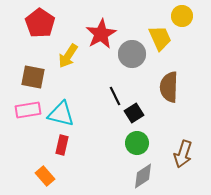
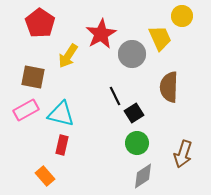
pink rectangle: moved 2 px left; rotated 20 degrees counterclockwise
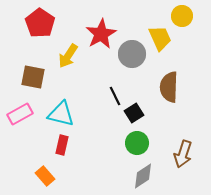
pink rectangle: moved 6 px left, 4 px down
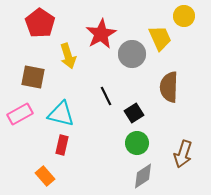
yellow circle: moved 2 px right
yellow arrow: rotated 50 degrees counterclockwise
black line: moved 9 px left
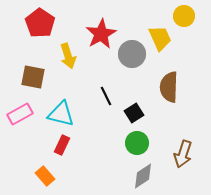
red rectangle: rotated 12 degrees clockwise
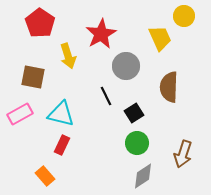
gray circle: moved 6 px left, 12 px down
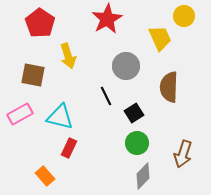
red star: moved 6 px right, 15 px up
brown square: moved 2 px up
cyan triangle: moved 1 px left, 3 px down
red rectangle: moved 7 px right, 3 px down
gray diamond: rotated 12 degrees counterclockwise
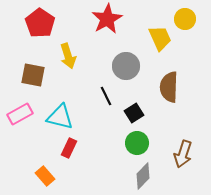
yellow circle: moved 1 px right, 3 px down
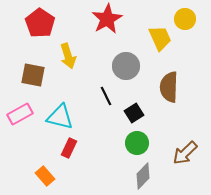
brown arrow: moved 2 px right, 1 px up; rotated 28 degrees clockwise
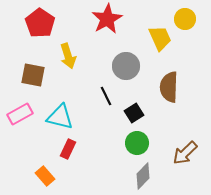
red rectangle: moved 1 px left, 1 px down
